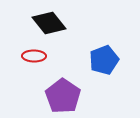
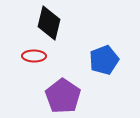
black diamond: rotated 52 degrees clockwise
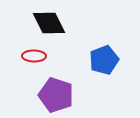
black diamond: rotated 40 degrees counterclockwise
purple pentagon: moved 7 px left, 1 px up; rotated 16 degrees counterclockwise
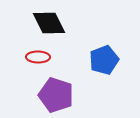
red ellipse: moved 4 px right, 1 px down
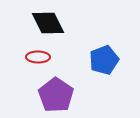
black diamond: moved 1 px left
purple pentagon: rotated 16 degrees clockwise
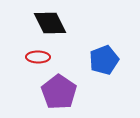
black diamond: moved 2 px right
purple pentagon: moved 3 px right, 3 px up
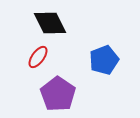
red ellipse: rotated 55 degrees counterclockwise
purple pentagon: moved 1 px left, 2 px down
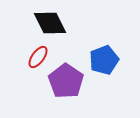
purple pentagon: moved 8 px right, 13 px up
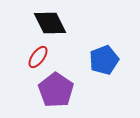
purple pentagon: moved 10 px left, 9 px down
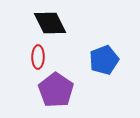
red ellipse: rotated 35 degrees counterclockwise
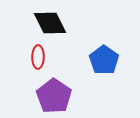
blue pentagon: rotated 16 degrees counterclockwise
purple pentagon: moved 2 px left, 6 px down
